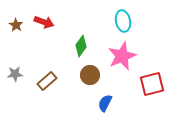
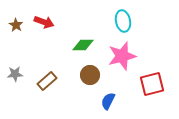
green diamond: moved 2 px right, 1 px up; rotated 55 degrees clockwise
pink star: rotated 8 degrees clockwise
blue semicircle: moved 3 px right, 2 px up
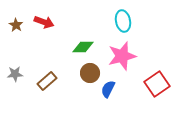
green diamond: moved 2 px down
brown circle: moved 2 px up
red square: moved 5 px right; rotated 20 degrees counterclockwise
blue semicircle: moved 12 px up
